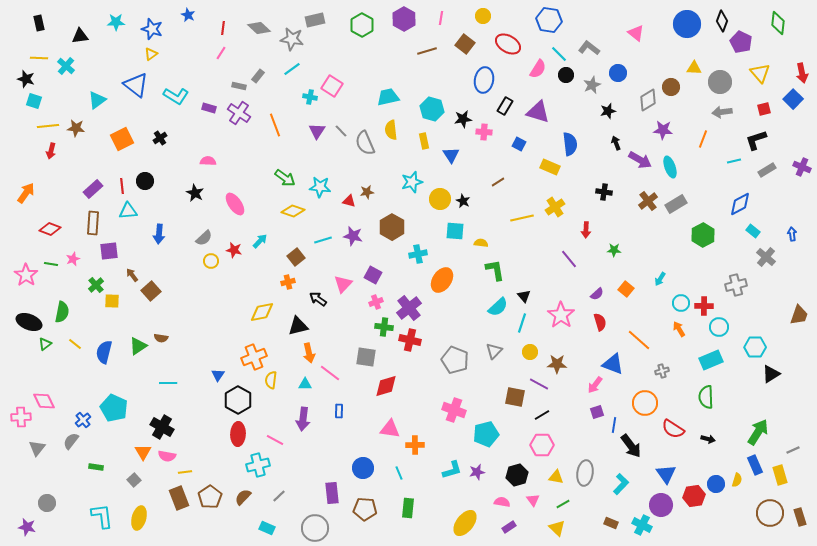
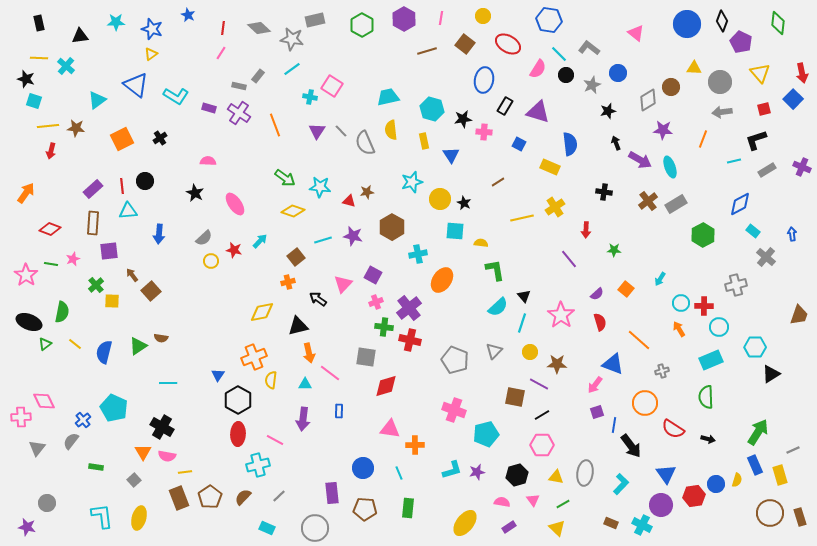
black star at (463, 201): moved 1 px right, 2 px down
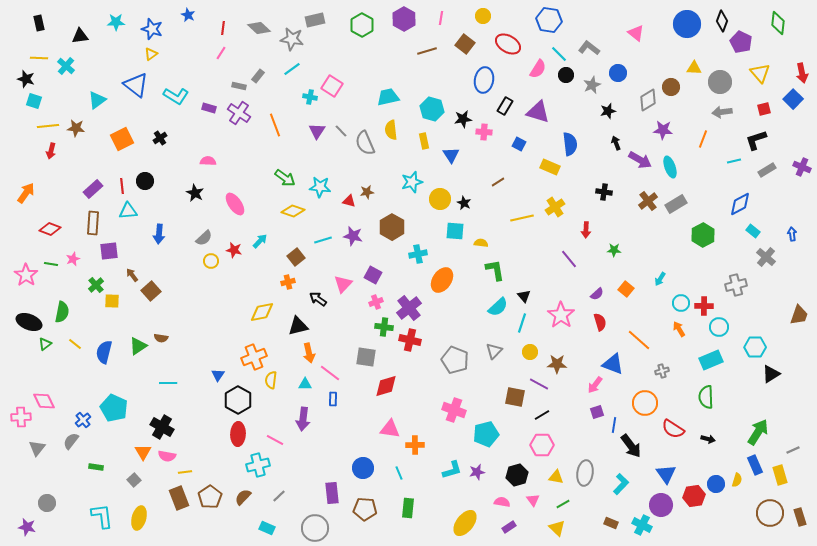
blue rectangle at (339, 411): moved 6 px left, 12 px up
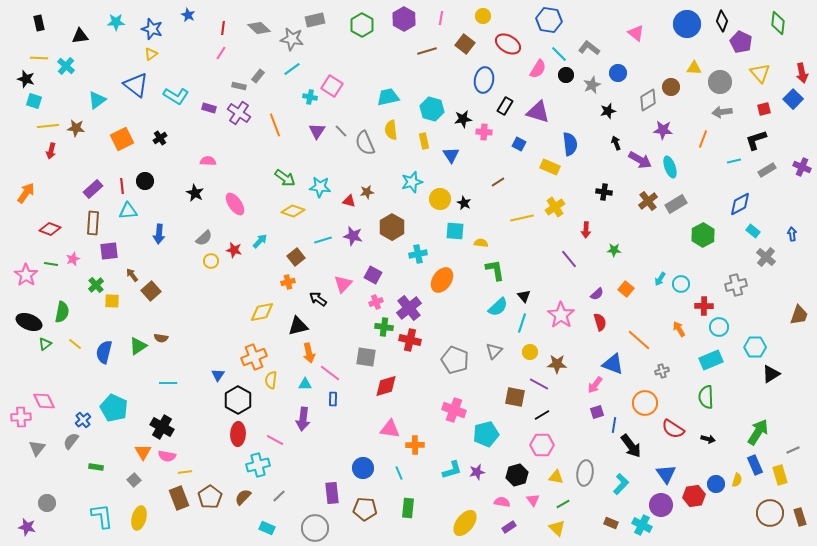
cyan circle at (681, 303): moved 19 px up
